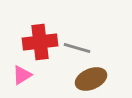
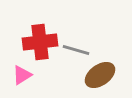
gray line: moved 1 px left, 2 px down
brown ellipse: moved 9 px right, 4 px up; rotated 12 degrees counterclockwise
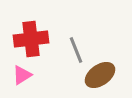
red cross: moved 9 px left, 3 px up
gray line: rotated 52 degrees clockwise
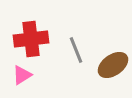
brown ellipse: moved 13 px right, 10 px up
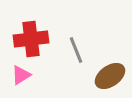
brown ellipse: moved 3 px left, 11 px down
pink triangle: moved 1 px left
